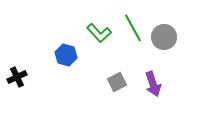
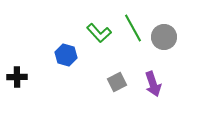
black cross: rotated 24 degrees clockwise
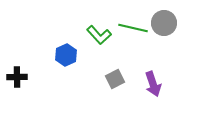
green line: rotated 48 degrees counterclockwise
green L-shape: moved 2 px down
gray circle: moved 14 px up
blue hexagon: rotated 20 degrees clockwise
gray square: moved 2 px left, 3 px up
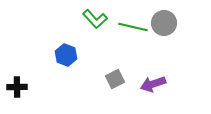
green line: moved 1 px up
green L-shape: moved 4 px left, 16 px up
blue hexagon: rotated 15 degrees counterclockwise
black cross: moved 10 px down
purple arrow: rotated 90 degrees clockwise
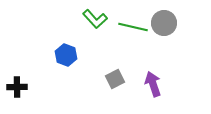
purple arrow: rotated 90 degrees clockwise
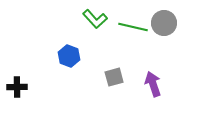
blue hexagon: moved 3 px right, 1 px down
gray square: moved 1 px left, 2 px up; rotated 12 degrees clockwise
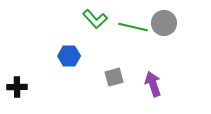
blue hexagon: rotated 20 degrees counterclockwise
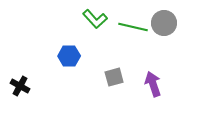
black cross: moved 3 px right, 1 px up; rotated 30 degrees clockwise
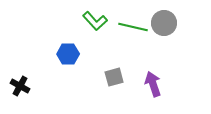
green L-shape: moved 2 px down
blue hexagon: moved 1 px left, 2 px up
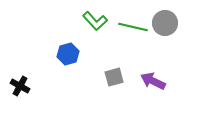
gray circle: moved 1 px right
blue hexagon: rotated 15 degrees counterclockwise
purple arrow: moved 3 px up; rotated 45 degrees counterclockwise
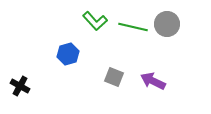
gray circle: moved 2 px right, 1 px down
gray square: rotated 36 degrees clockwise
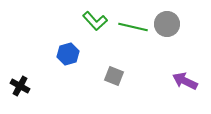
gray square: moved 1 px up
purple arrow: moved 32 px right
